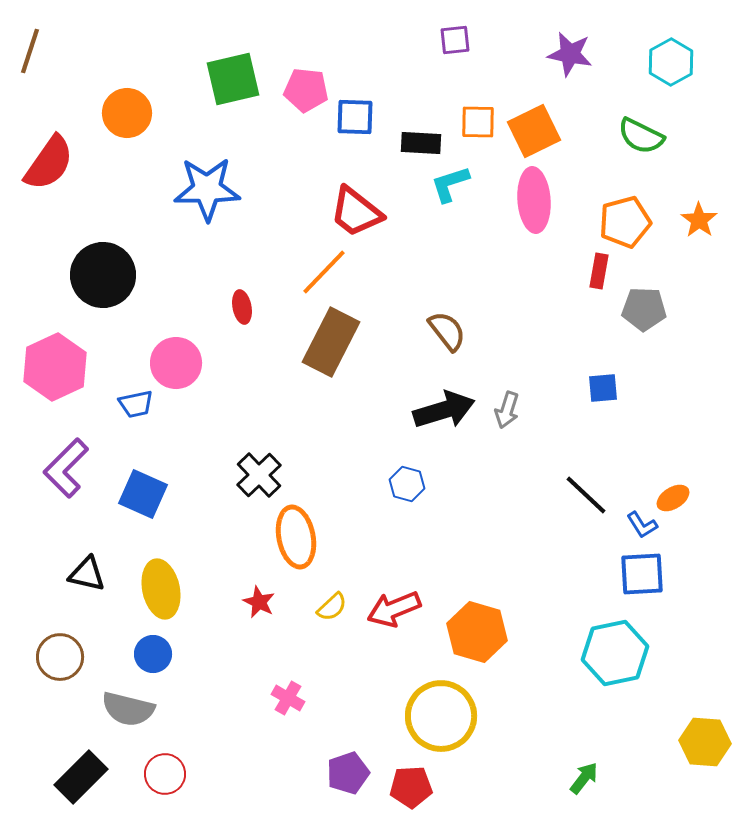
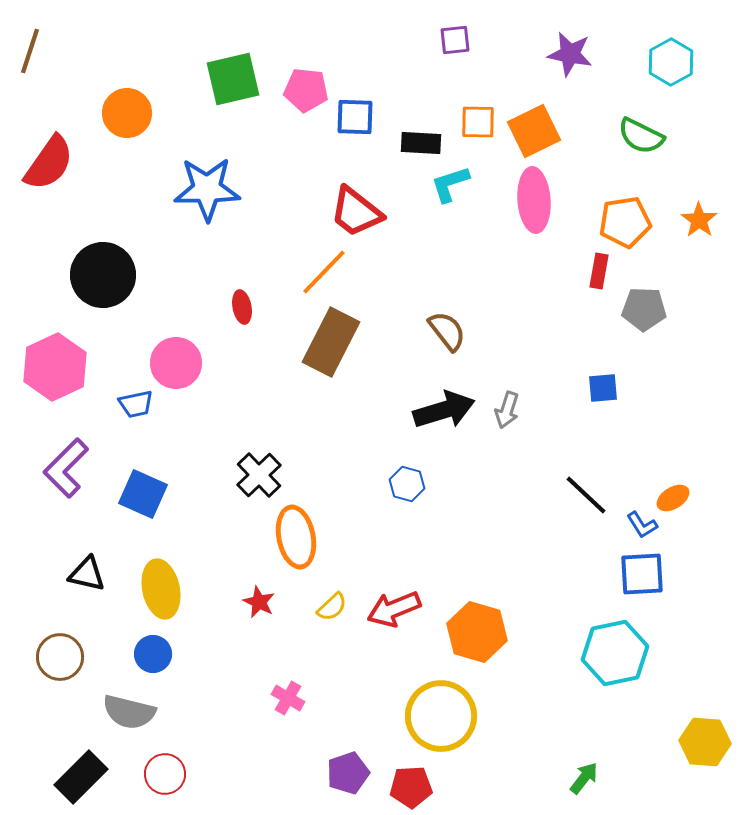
orange pentagon at (625, 222): rotated 6 degrees clockwise
gray semicircle at (128, 709): moved 1 px right, 3 px down
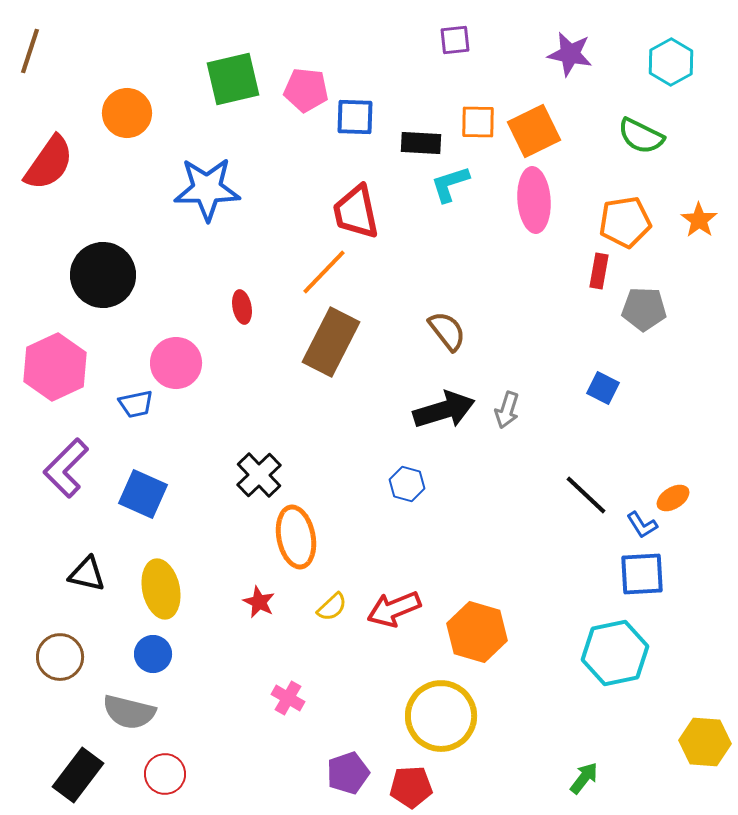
red trapezoid at (356, 212): rotated 40 degrees clockwise
blue square at (603, 388): rotated 32 degrees clockwise
black rectangle at (81, 777): moved 3 px left, 2 px up; rotated 8 degrees counterclockwise
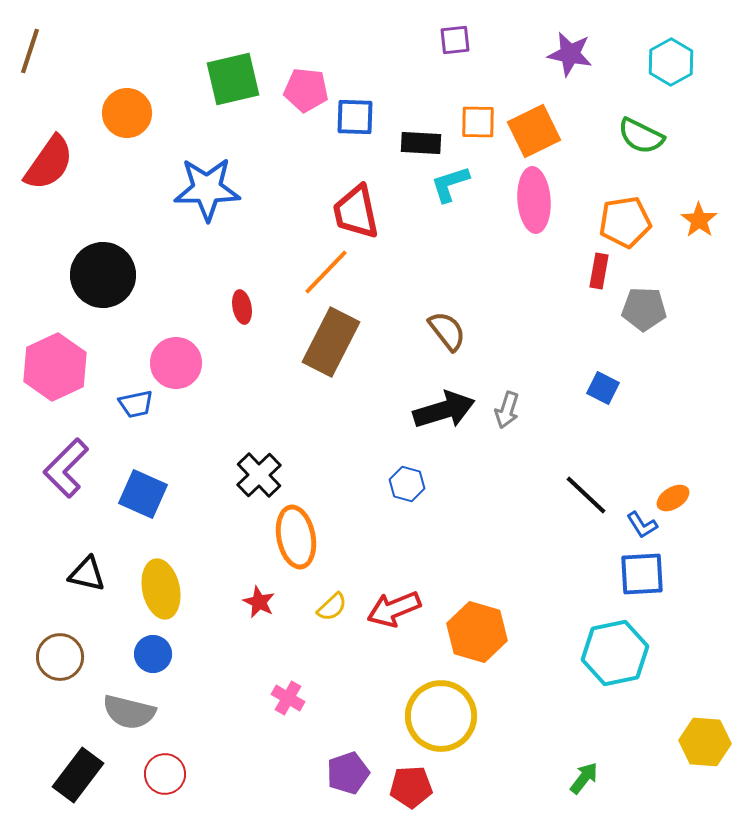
orange line at (324, 272): moved 2 px right
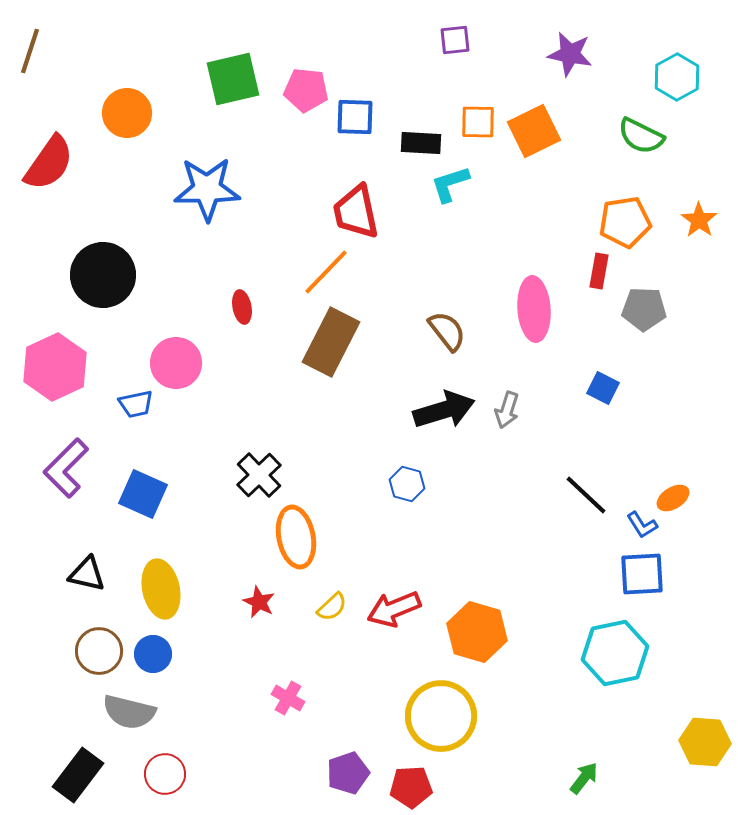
cyan hexagon at (671, 62): moved 6 px right, 15 px down
pink ellipse at (534, 200): moved 109 px down
brown circle at (60, 657): moved 39 px right, 6 px up
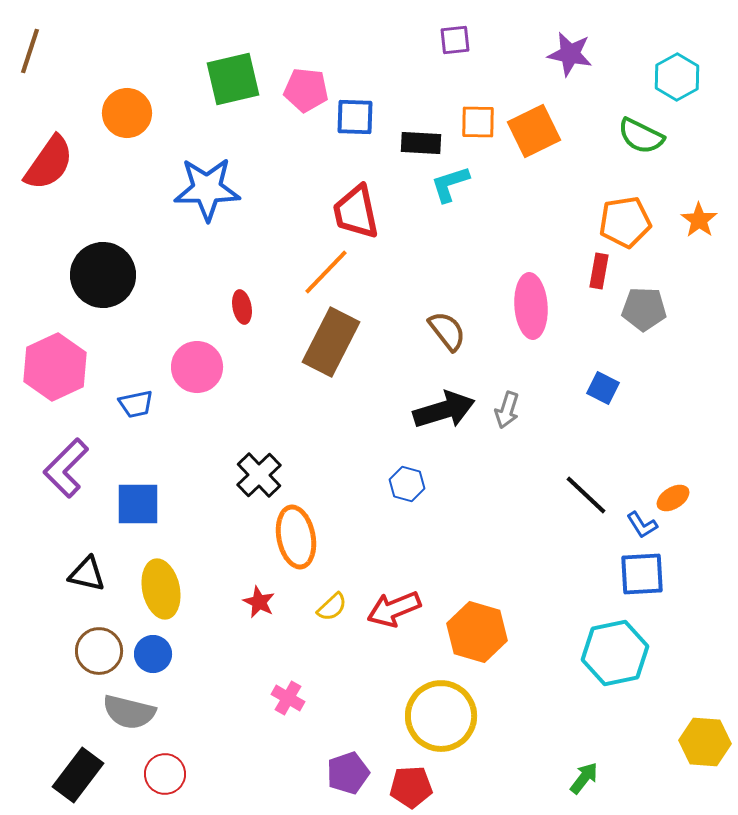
pink ellipse at (534, 309): moved 3 px left, 3 px up
pink circle at (176, 363): moved 21 px right, 4 px down
blue square at (143, 494): moved 5 px left, 10 px down; rotated 24 degrees counterclockwise
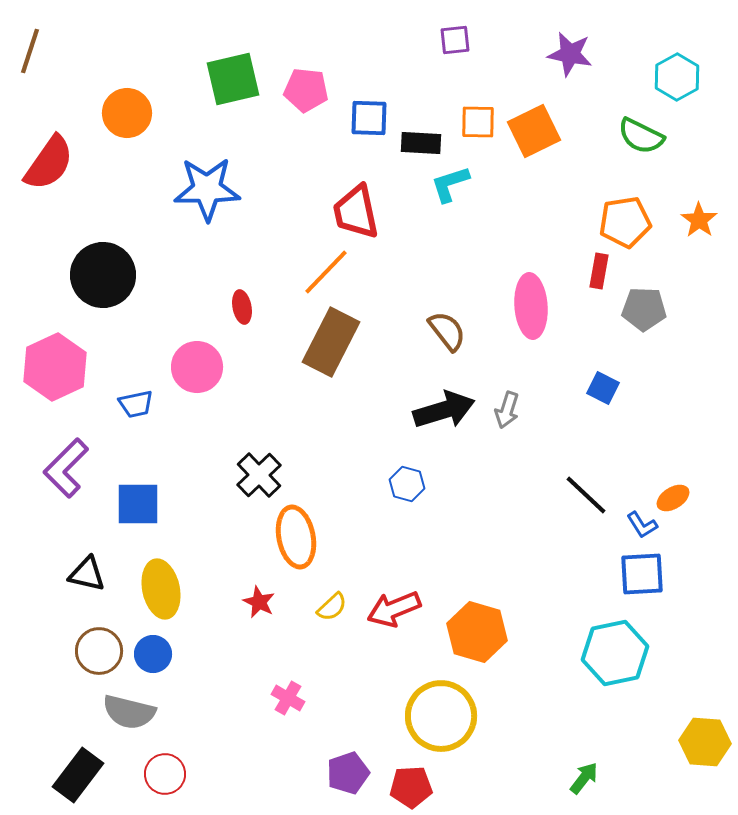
blue square at (355, 117): moved 14 px right, 1 px down
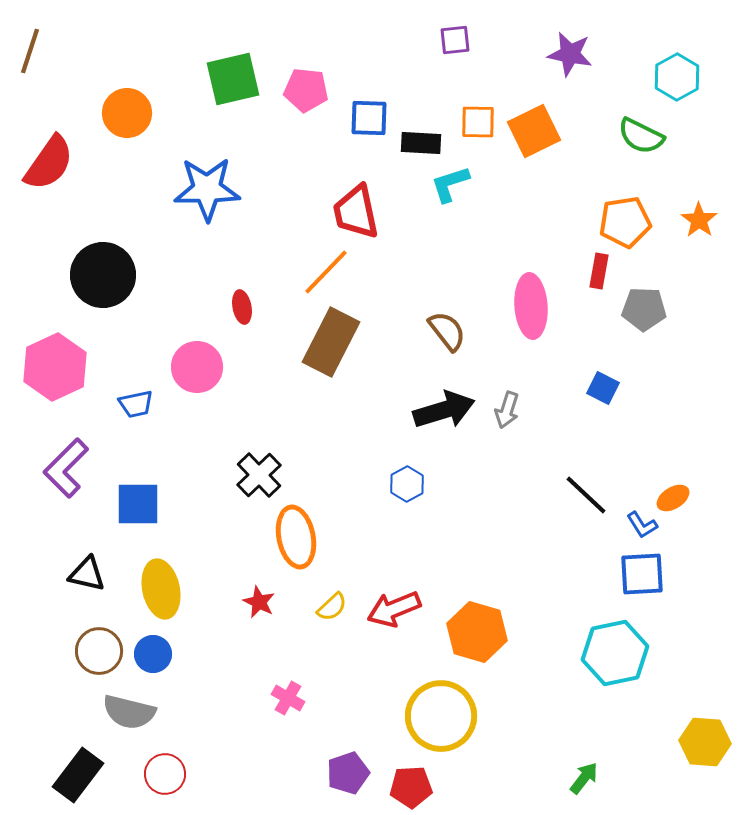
blue hexagon at (407, 484): rotated 16 degrees clockwise
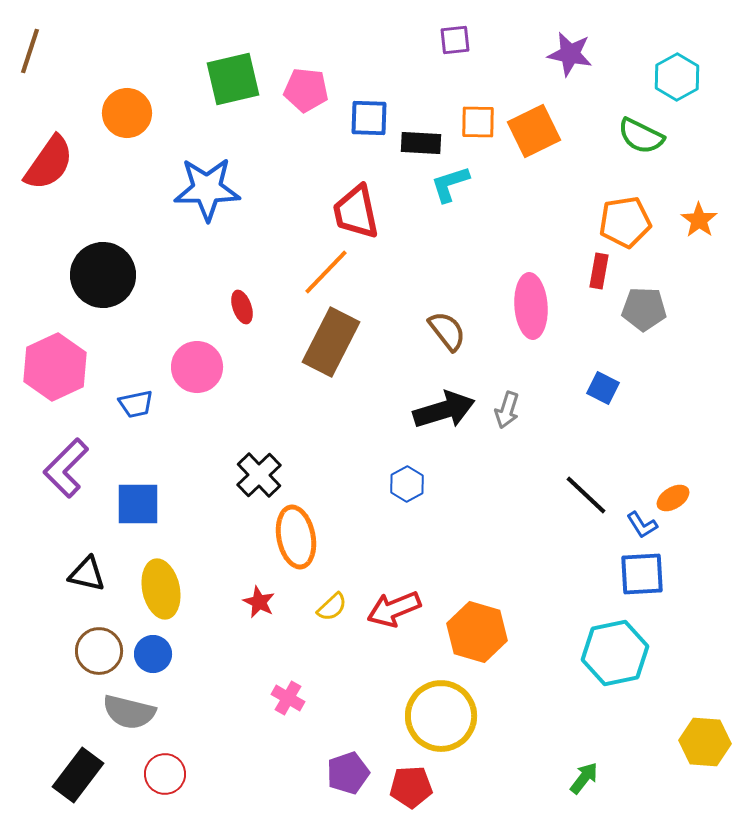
red ellipse at (242, 307): rotated 8 degrees counterclockwise
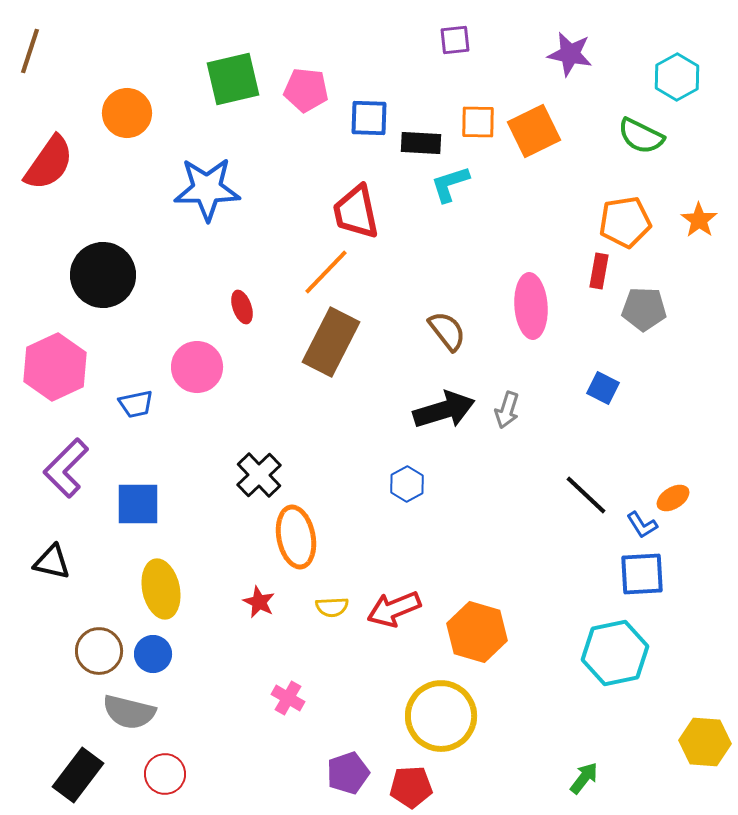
black triangle at (87, 574): moved 35 px left, 12 px up
yellow semicircle at (332, 607): rotated 40 degrees clockwise
